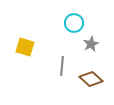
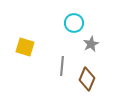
brown diamond: moved 4 px left; rotated 70 degrees clockwise
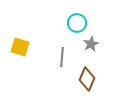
cyan circle: moved 3 px right
yellow square: moved 5 px left
gray line: moved 9 px up
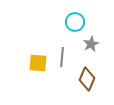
cyan circle: moved 2 px left, 1 px up
yellow square: moved 18 px right, 16 px down; rotated 12 degrees counterclockwise
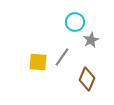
gray star: moved 4 px up
gray line: rotated 30 degrees clockwise
yellow square: moved 1 px up
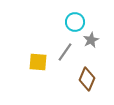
gray line: moved 3 px right, 5 px up
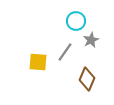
cyan circle: moved 1 px right, 1 px up
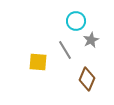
gray line: moved 2 px up; rotated 66 degrees counterclockwise
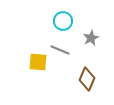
cyan circle: moved 13 px left
gray star: moved 2 px up
gray line: moved 5 px left; rotated 36 degrees counterclockwise
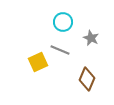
cyan circle: moved 1 px down
gray star: rotated 21 degrees counterclockwise
yellow square: rotated 30 degrees counterclockwise
